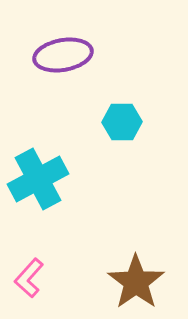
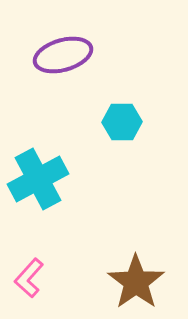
purple ellipse: rotated 6 degrees counterclockwise
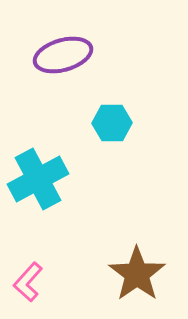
cyan hexagon: moved 10 px left, 1 px down
pink L-shape: moved 1 px left, 4 px down
brown star: moved 1 px right, 8 px up
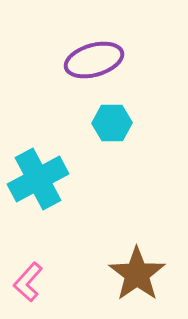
purple ellipse: moved 31 px right, 5 px down
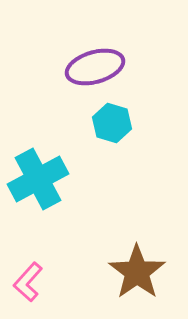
purple ellipse: moved 1 px right, 7 px down
cyan hexagon: rotated 18 degrees clockwise
brown star: moved 2 px up
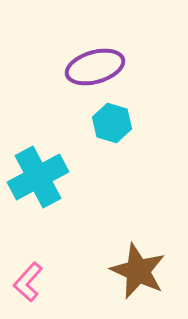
cyan cross: moved 2 px up
brown star: moved 1 px right, 1 px up; rotated 12 degrees counterclockwise
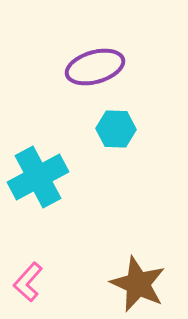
cyan hexagon: moved 4 px right, 6 px down; rotated 15 degrees counterclockwise
brown star: moved 13 px down
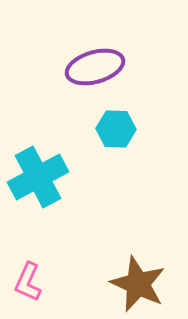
pink L-shape: rotated 18 degrees counterclockwise
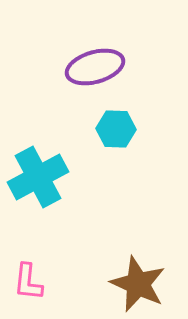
pink L-shape: rotated 18 degrees counterclockwise
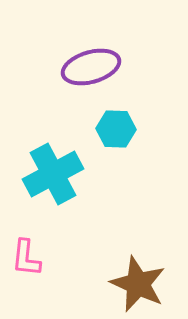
purple ellipse: moved 4 px left
cyan cross: moved 15 px right, 3 px up
pink L-shape: moved 2 px left, 24 px up
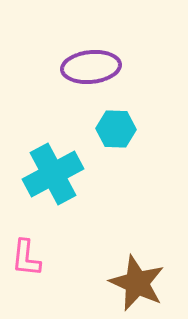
purple ellipse: rotated 10 degrees clockwise
brown star: moved 1 px left, 1 px up
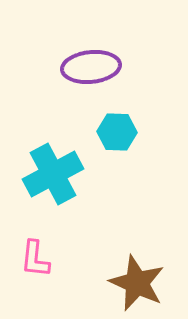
cyan hexagon: moved 1 px right, 3 px down
pink L-shape: moved 9 px right, 1 px down
